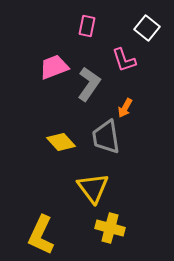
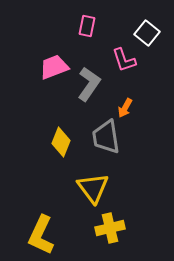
white square: moved 5 px down
yellow diamond: rotated 64 degrees clockwise
yellow cross: rotated 28 degrees counterclockwise
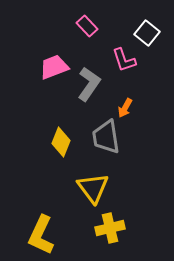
pink rectangle: rotated 55 degrees counterclockwise
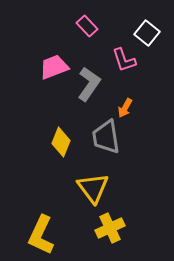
yellow cross: rotated 12 degrees counterclockwise
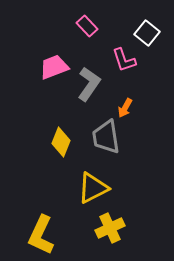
yellow triangle: rotated 40 degrees clockwise
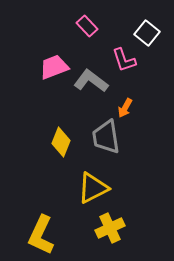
gray L-shape: moved 2 px right, 3 px up; rotated 88 degrees counterclockwise
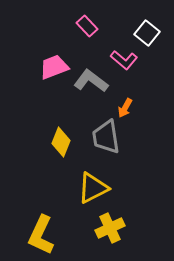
pink L-shape: rotated 32 degrees counterclockwise
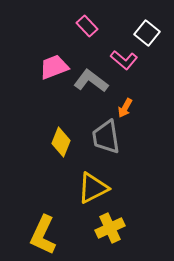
yellow L-shape: moved 2 px right
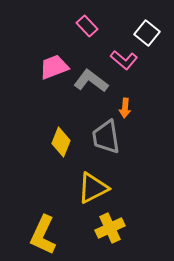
orange arrow: rotated 24 degrees counterclockwise
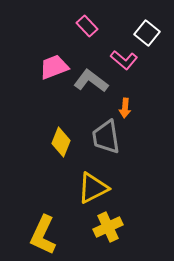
yellow cross: moved 2 px left, 1 px up
